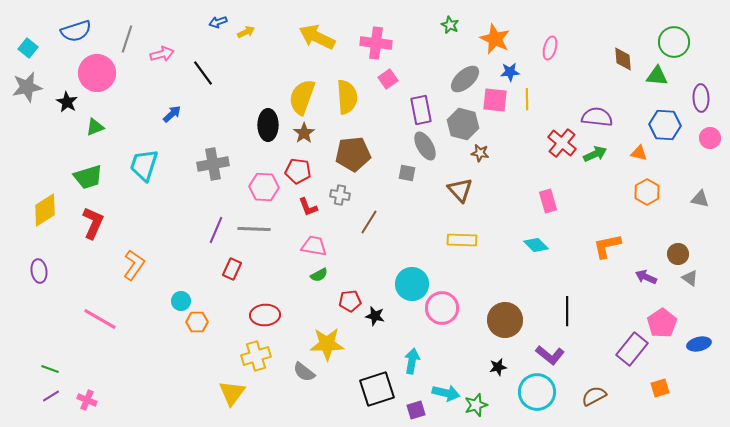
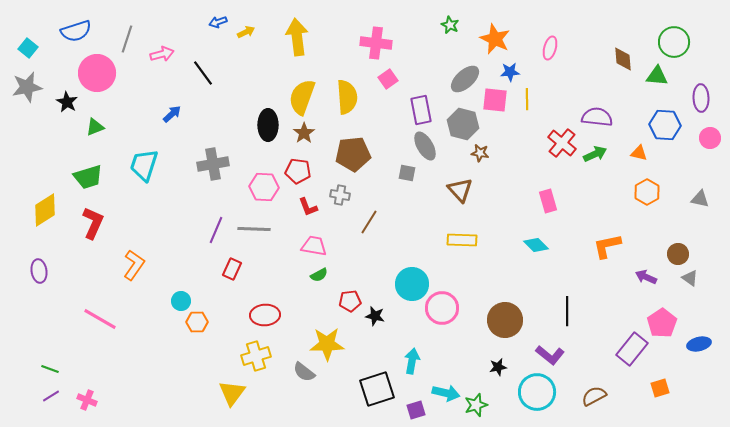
yellow arrow at (317, 37): moved 20 px left; rotated 57 degrees clockwise
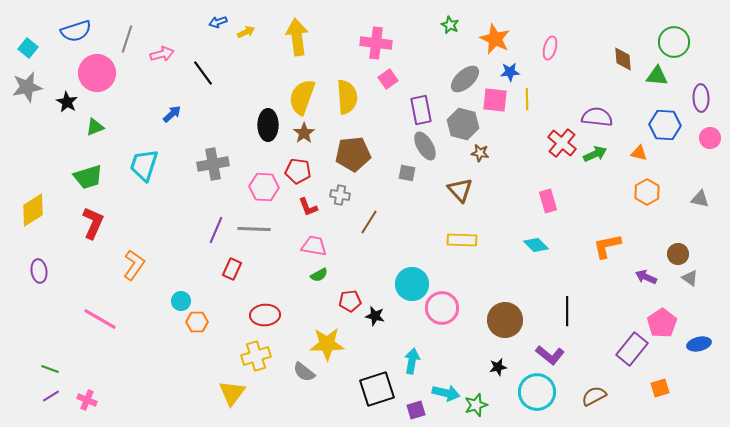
yellow diamond at (45, 210): moved 12 px left
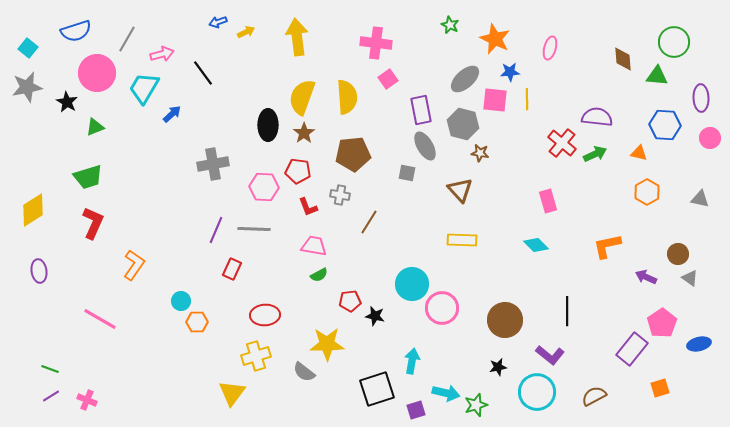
gray line at (127, 39): rotated 12 degrees clockwise
cyan trapezoid at (144, 165): moved 77 px up; rotated 12 degrees clockwise
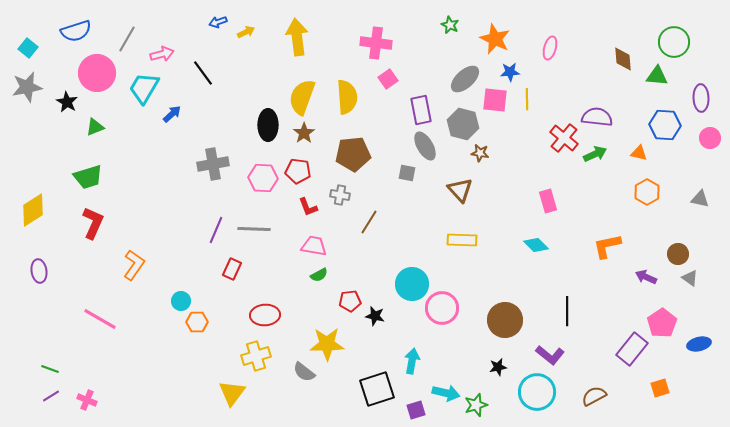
red cross at (562, 143): moved 2 px right, 5 px up
pink hexagon at (264, 187): moved 1 px left, 9 px up
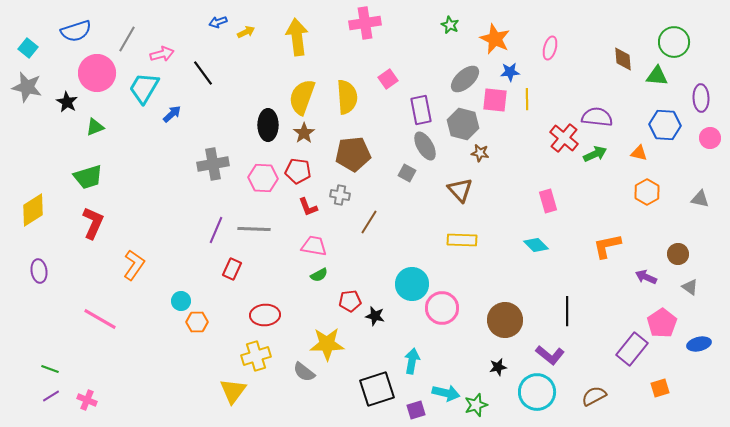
pink cross at (376, 43): moved 11 px left, 20 px up; rotated 16 degrees counterclockwise
gray star at (27, 87): rotated 24 degrees clockwise
gray square at (407, 173): rotated 18 degrees clockwise
gray triangle at (690, 278): moved 9 px down
yellow triangle at (232, 393): moved 1 px right, 2 px up
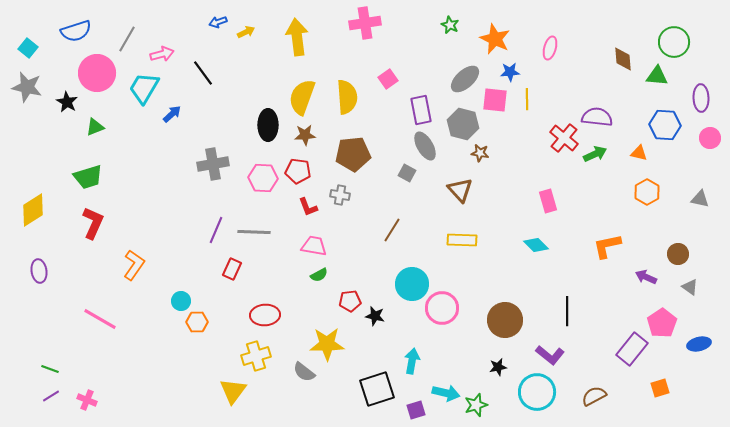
brown star at (304, 133): moved 1 px right, 2 px down; rotated 30 degrees clockwise
brown line at (369, 222): moved 23 px right, 8 px down
gray line at (254, 229): moved 3 px down
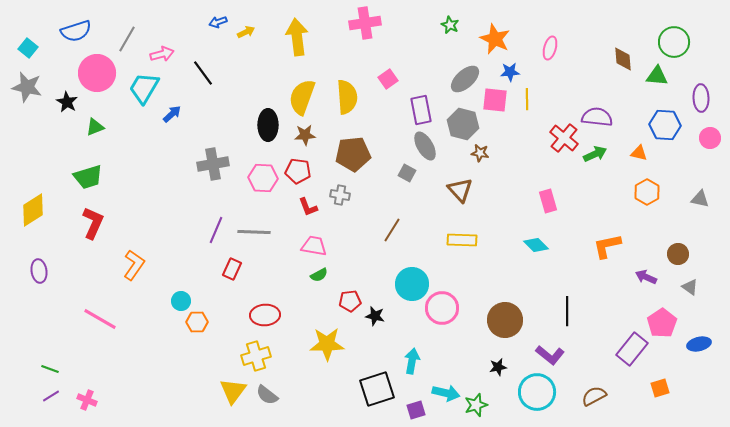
gray semicircle at (304, 372): moved 37 px left, 23 px down
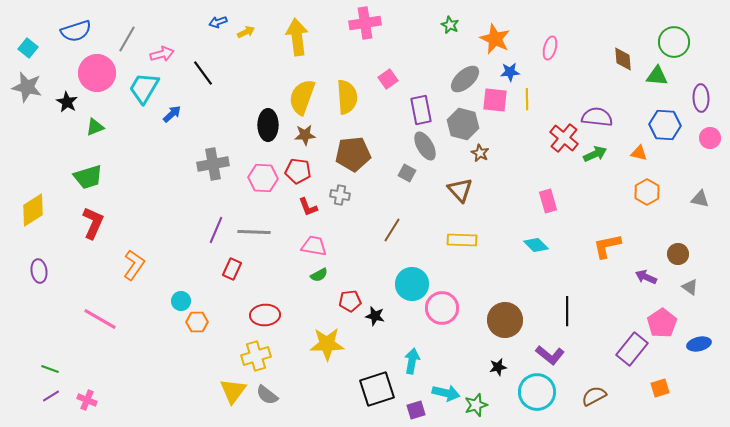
brown star at (480, 153): rotated 18 degrees clockwise
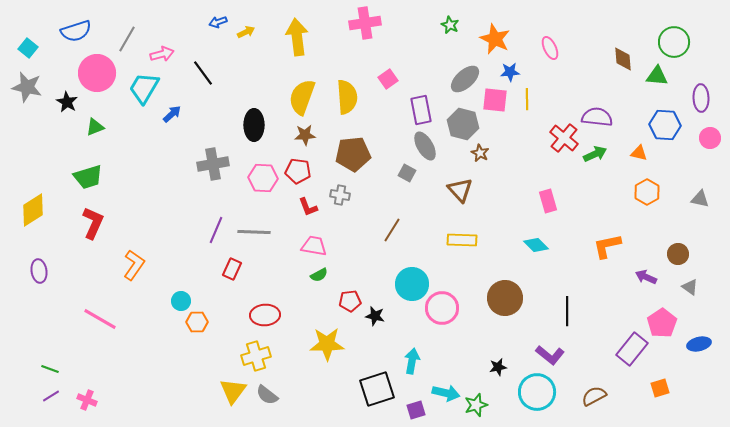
pink ellipse at (550, 48): rotated 40 degrees counterclockwise
black ellipse at (268, 125): moved 14 px left
brown circle at (505, 320): moved 22 px up
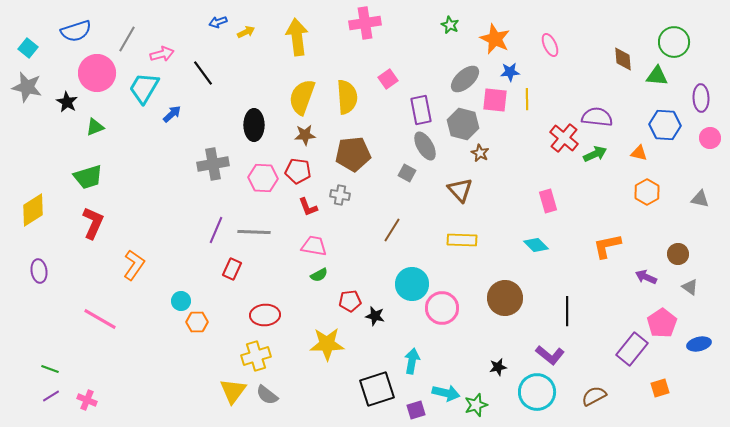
pink ellipse at (550, 48): moved 3 px up
